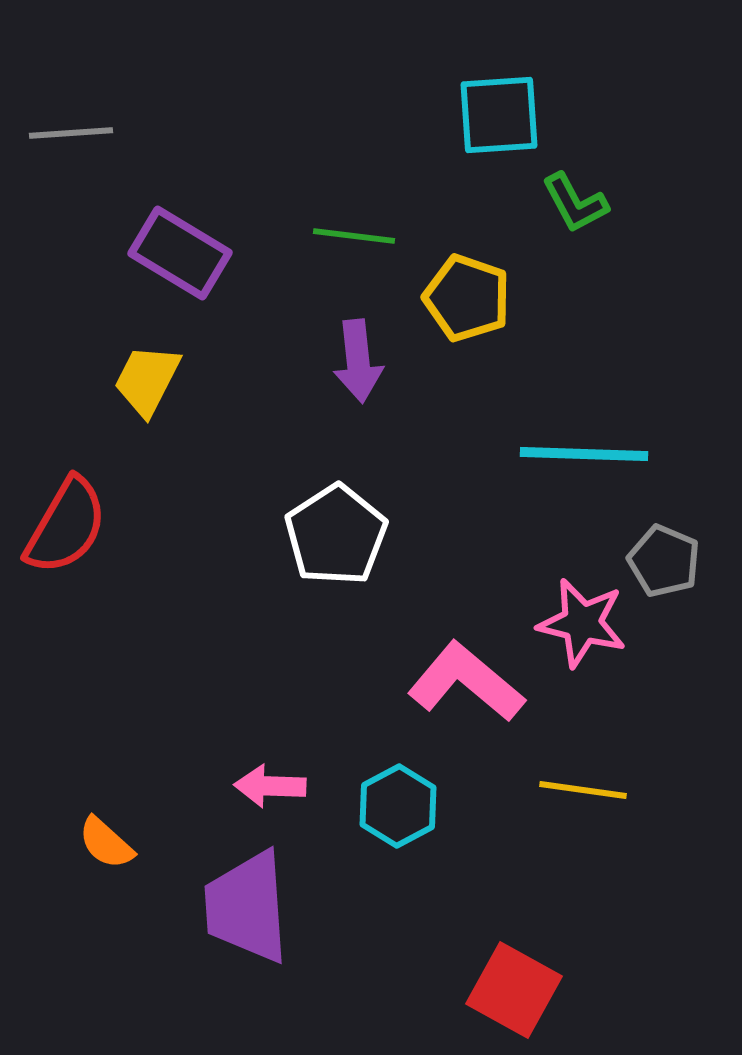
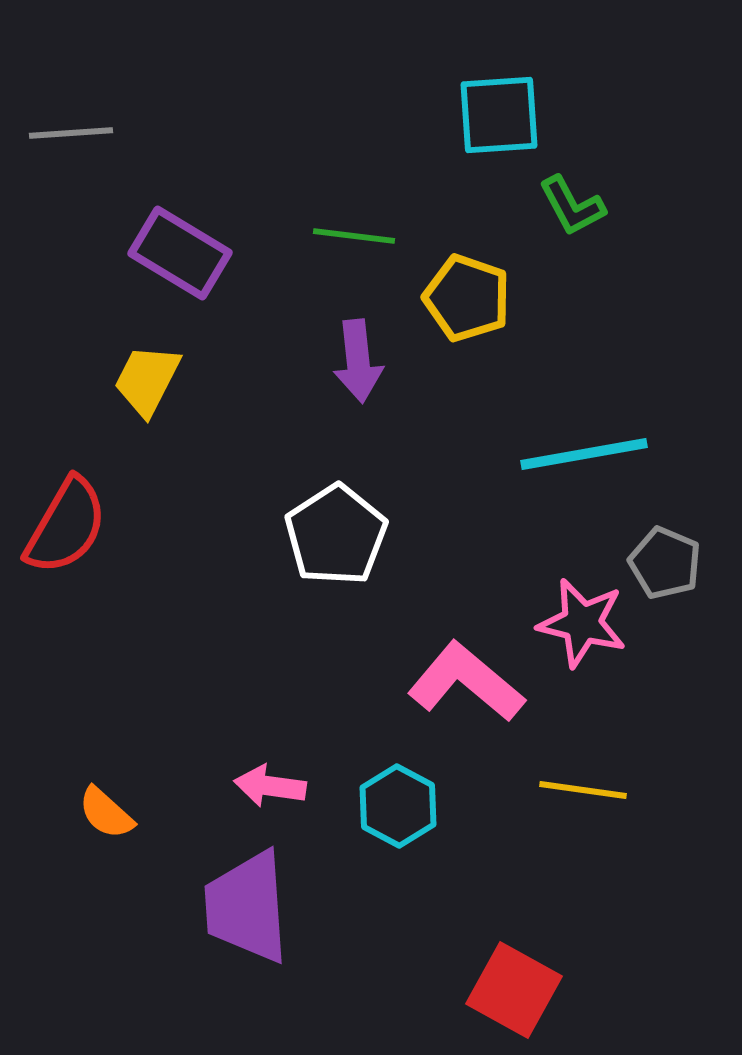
green L-shape: moved 3 px left, 3 px down
cyan line: rotated 12 degrees counterclockwise
gray pentagon: moved 1 px right, 2 px down
pink arrow: rotated 6 degrees clockwise
cyan hexagon: rotated 4 degrees counterclockwise
orange semicircle: moved 30 px up
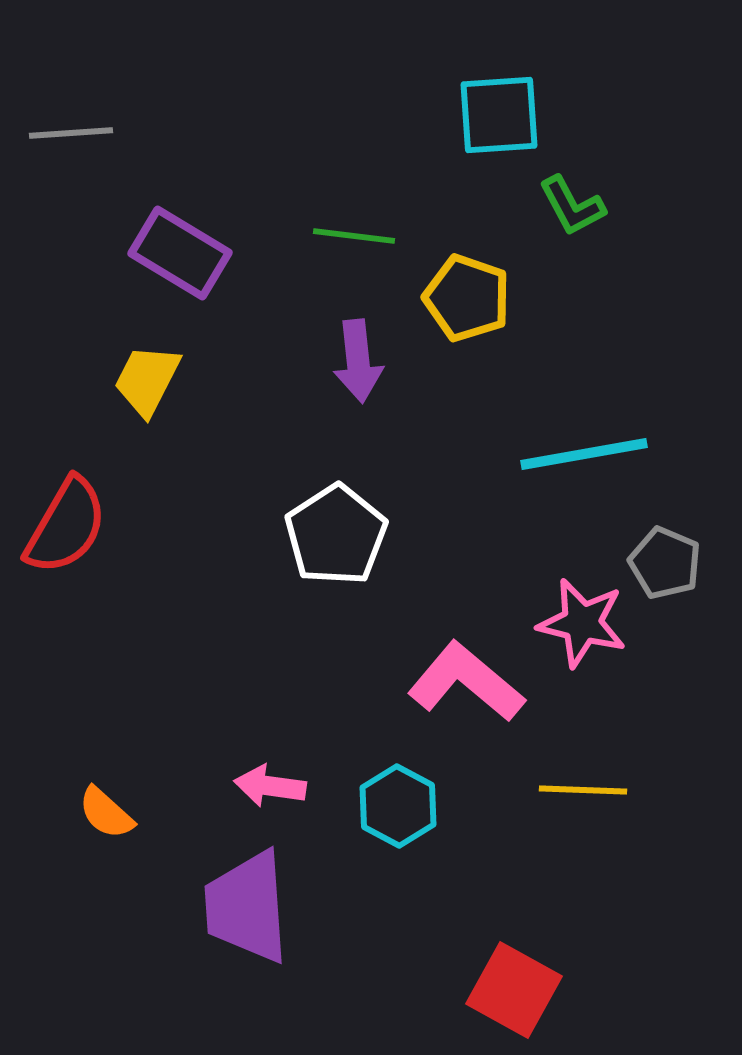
yellow line: rotated 6 degrees counterclockwise
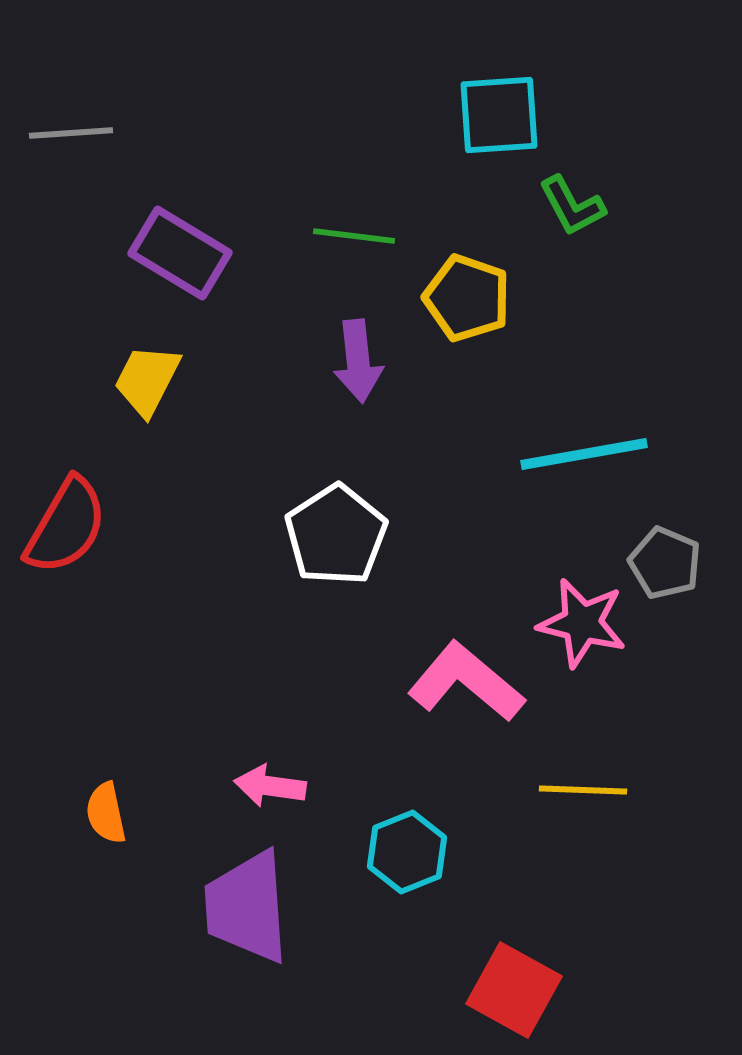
cyan hexagon: moved 9 px right, 46 px down; rotated 10 degrees clockwise
orange semicircle: rotated 36 degrees clockwise
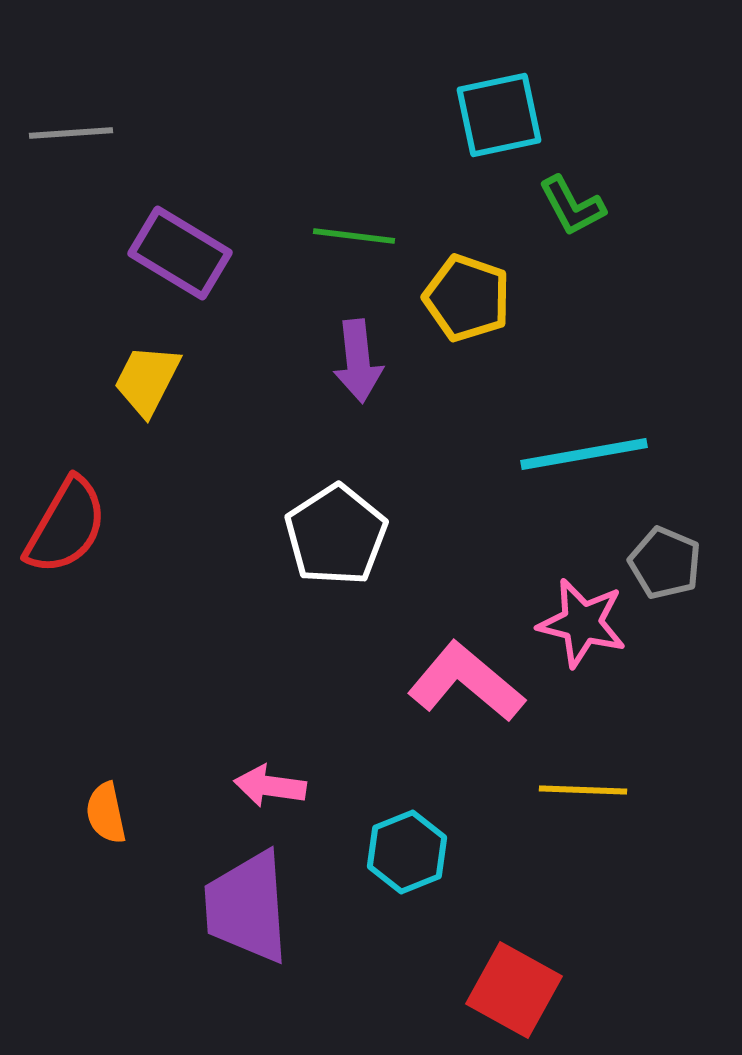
cyan square: rotated 8 degrees counterclockwise
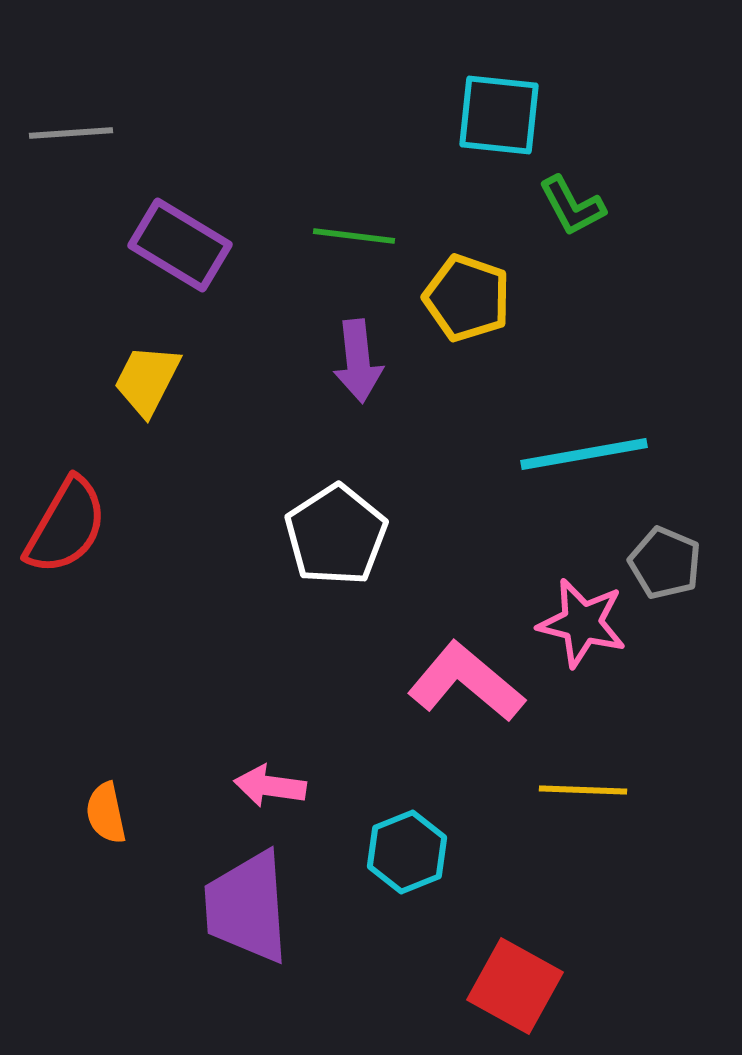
cyan square: rotated 18 degrees clockwise
purple rectangle: moved 8 px up
red square: moved 1 px right, 4 px up
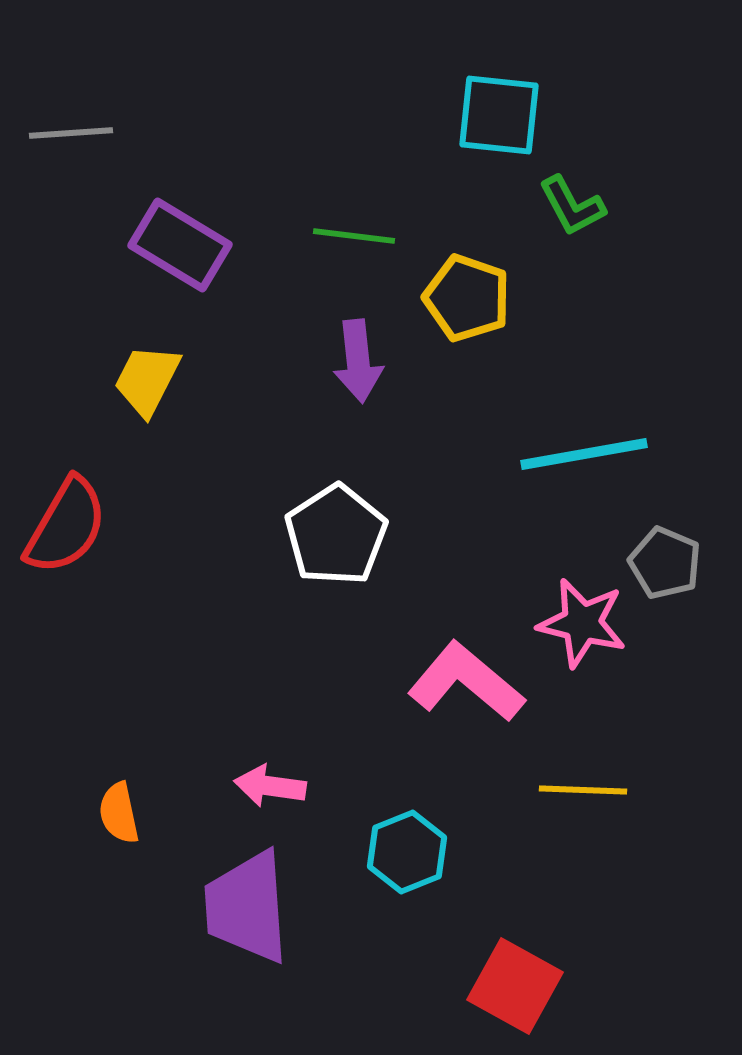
orange semicircle: moved 13 px right
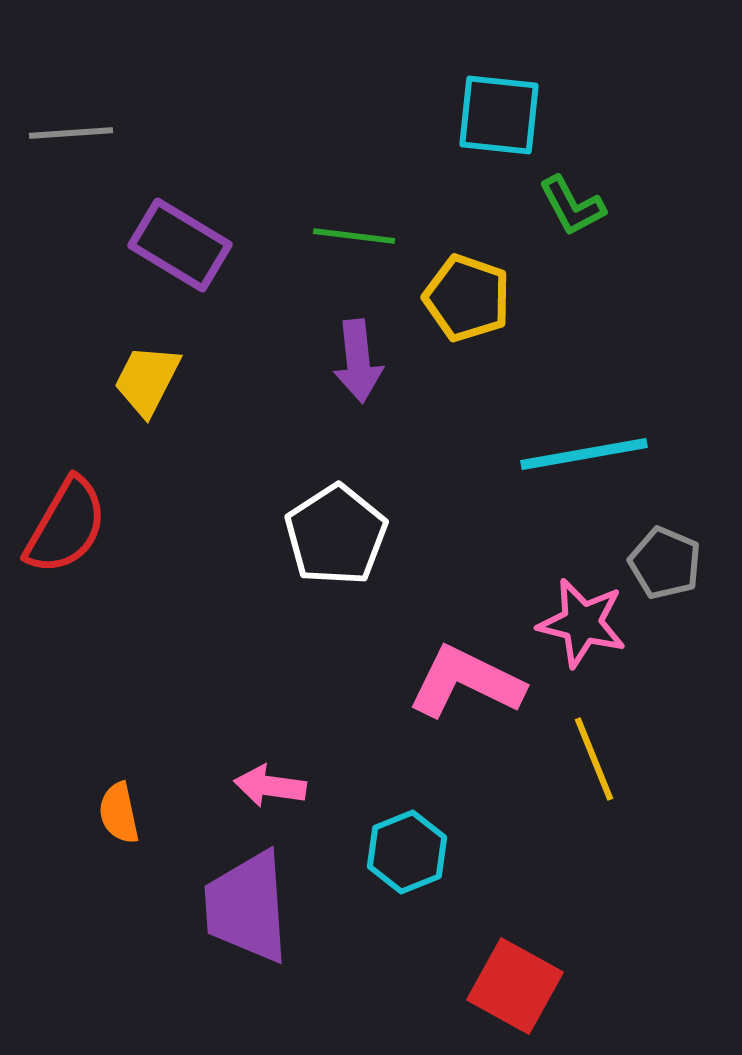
pink L-shape: rotated 14 degrees counterclockwise
yellow line: moved 11 px right, 31 px up; rotated 66 degrees clockwise
